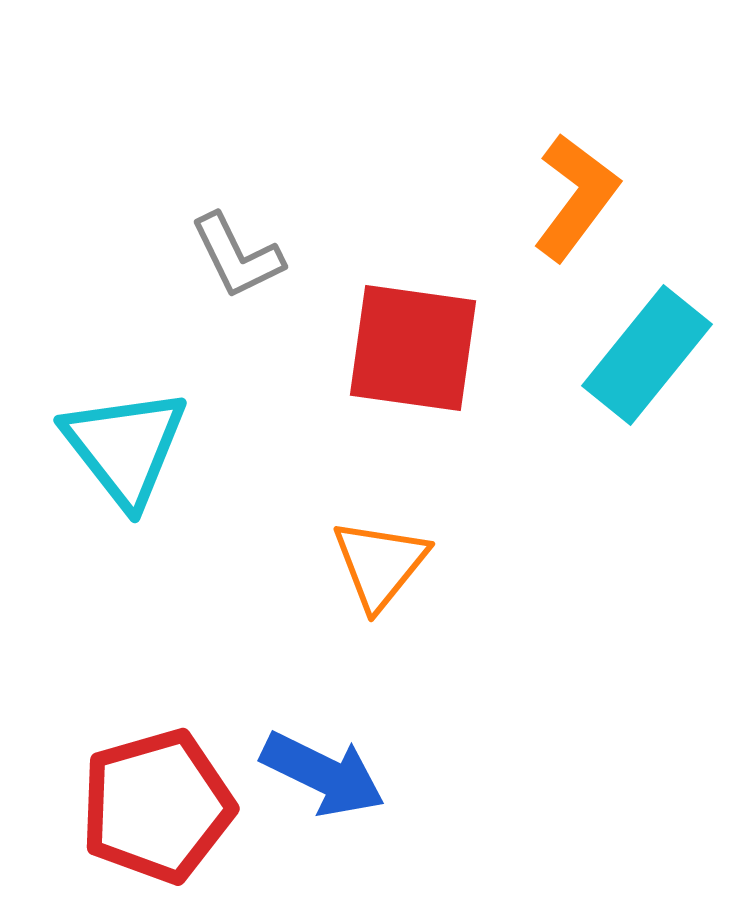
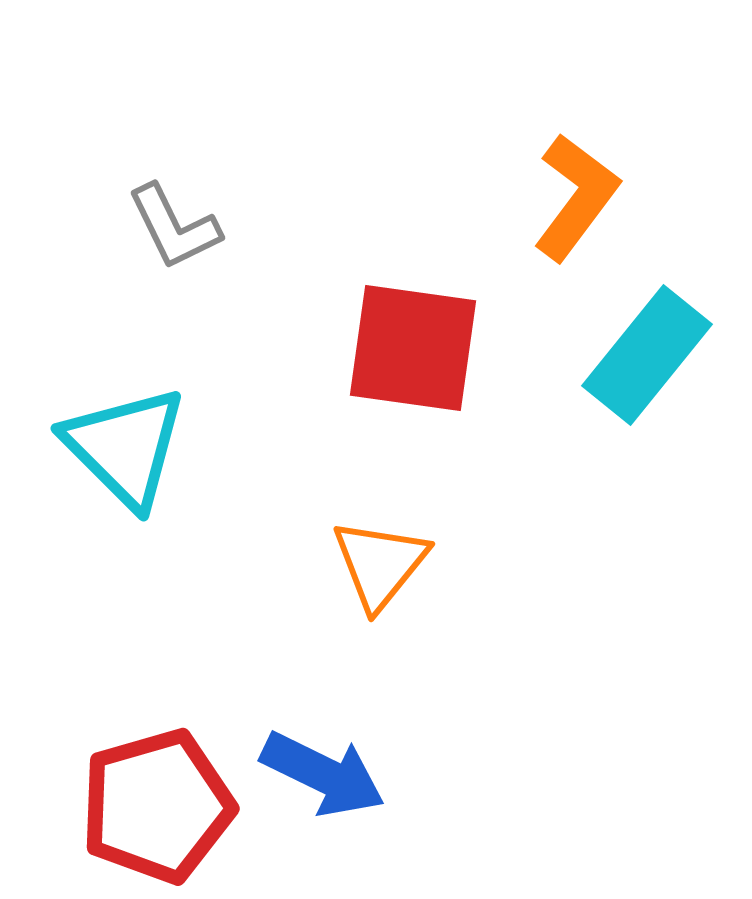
gray L-shape: moved 63 px left, 29 px up
cyan triangle: rotated 7 degrees counterclockwise
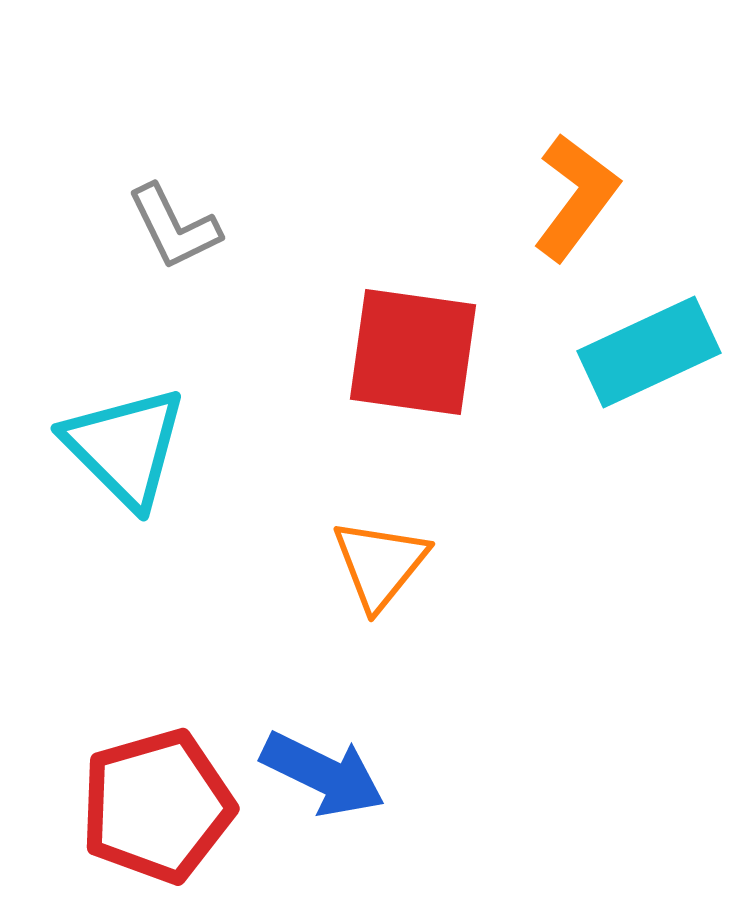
red square: moved 4 px down
cyan rectangle: moved 2 px right, 3 px up; rotated 26 degrees clockwise
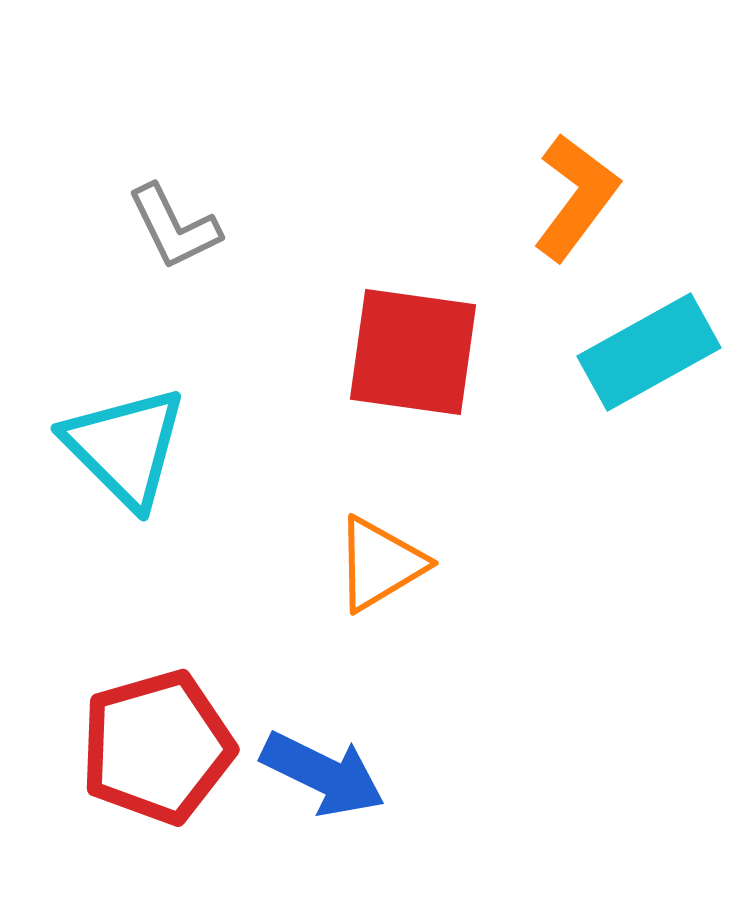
cyan rectangle: rotated 4 degrees counterclockwise
orange triangle: rotated 20 degrees clockwise
red pentagon: moved 59 px up
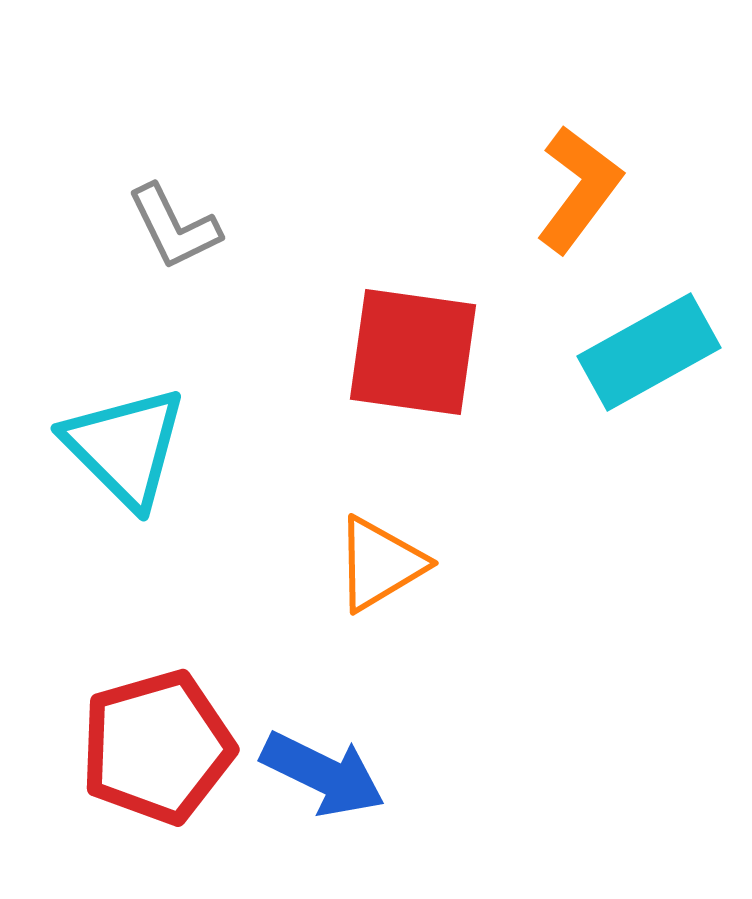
orange L-shape: moved 3 px right, 8 px up
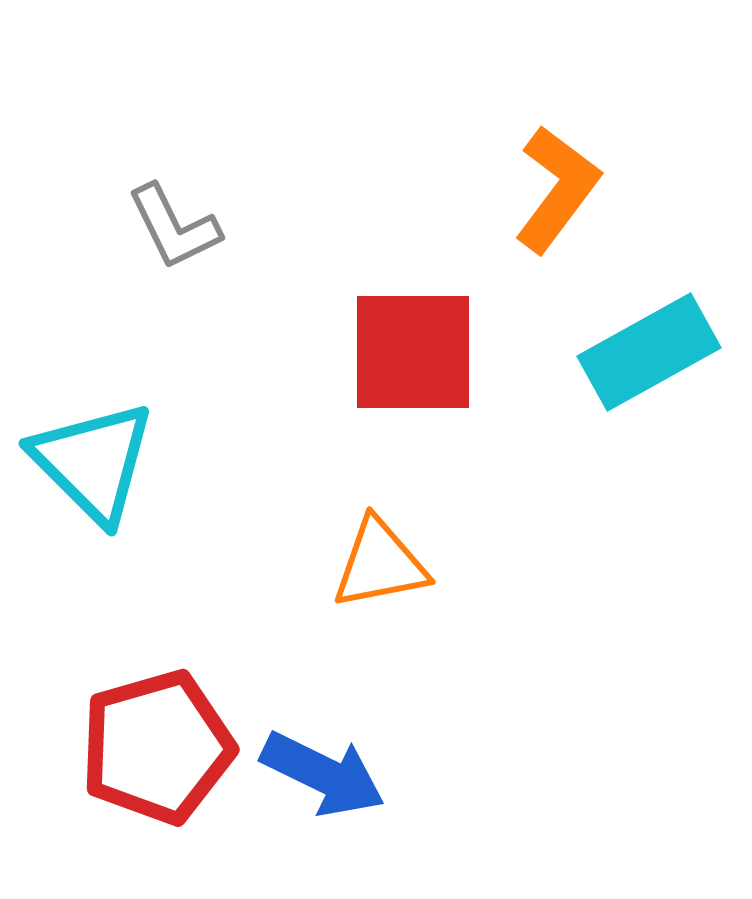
orange L-shape: moved 22 px left
red square: rotated 8 degrees counterclockwise
cyan triangle: moved 32 px left, 15 px down
orange triangle: rotated 20 degrees clockwise
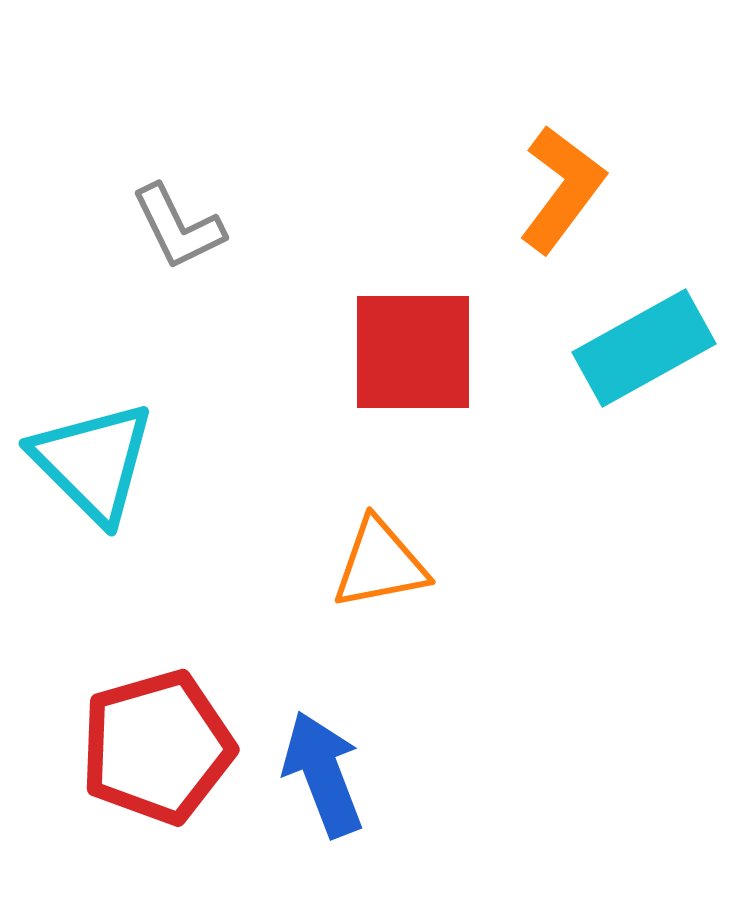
orange L-shape: moved 5 px right
gray L-shape: moved 4 px right
cyan rectangle: moved 5 px left, 4 px up
blue arrow: rotated 137 degrees counterclockwise
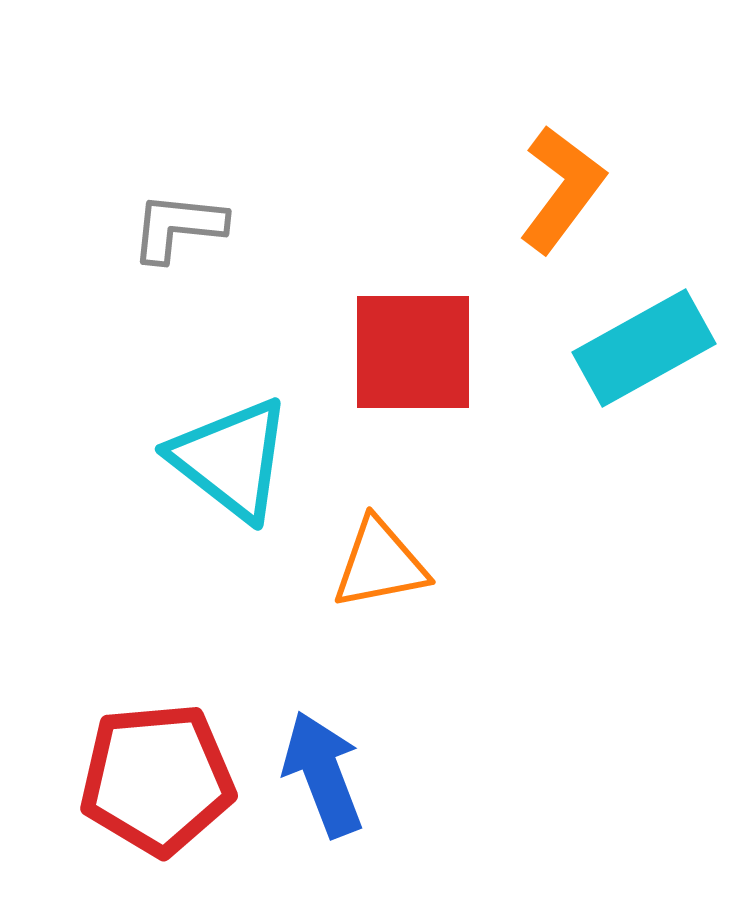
gray L-shape: rotated 122 degrees clockwise
cyan triangle: moved 138 px right, 3 px up; rotated 7 degrees counterclockwise
red pentagon: moved 32 px down; rotated 11 degrees clockwise
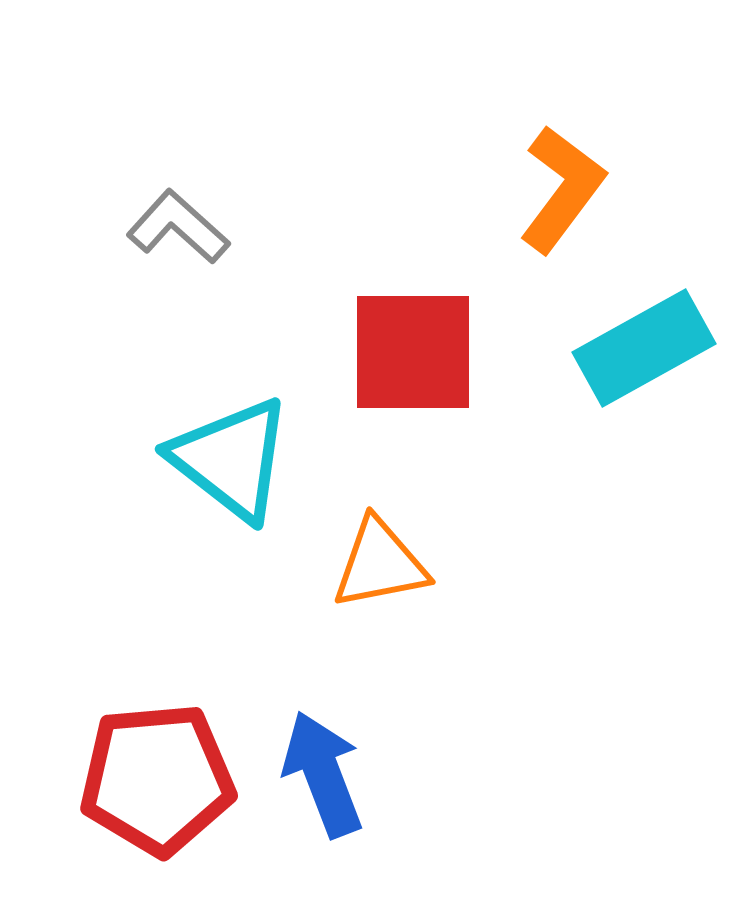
gray L-shape: rotated 36 degrees clockwise
